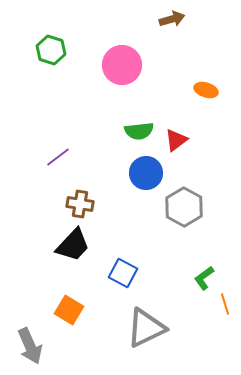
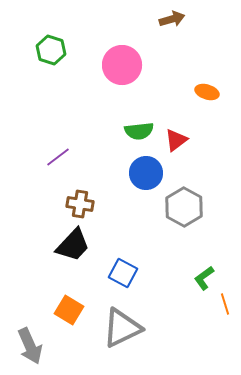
orange ellipse: moved 1 px right, 2 px down
gray triangle: moved 24 px left
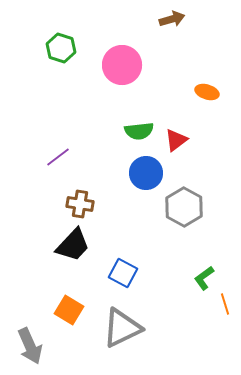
green hexagon: moved 10 px right, 2 px up
